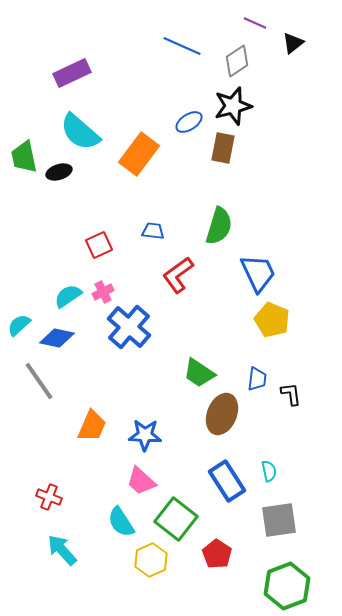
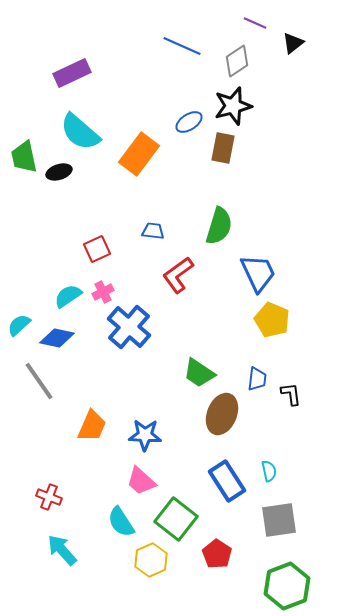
red square at (99, 245): moved 2 px left, 4 px down
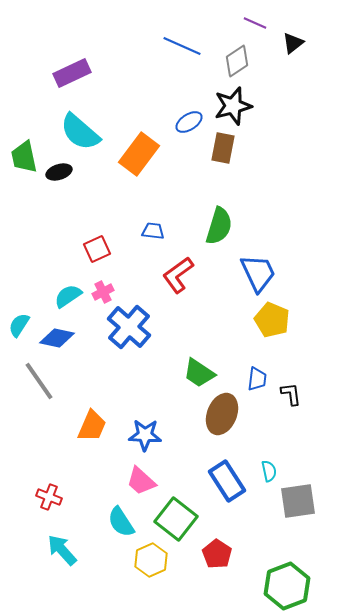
cyan semicircle at (19, 325): rotated 15 degrees counterclockwise
gray square at (279, 520): moved 19 px right, 19 px up
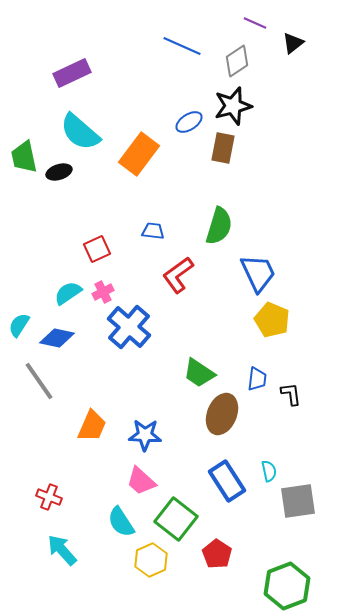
cyan semicircle at (68, 296): moved 3 px up
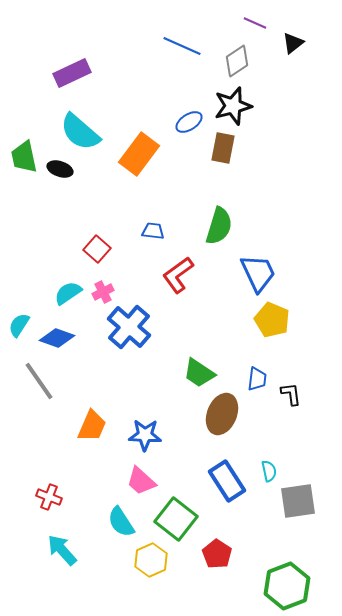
black ellipse at (59, 172): moved 1 px right, 3 px up; rotated 35 degrees clockwise
red square at (97, 249): rotated 24 degrees counterclockwise
blue diamond at (57, 338): rotated 8 degrees clockwise
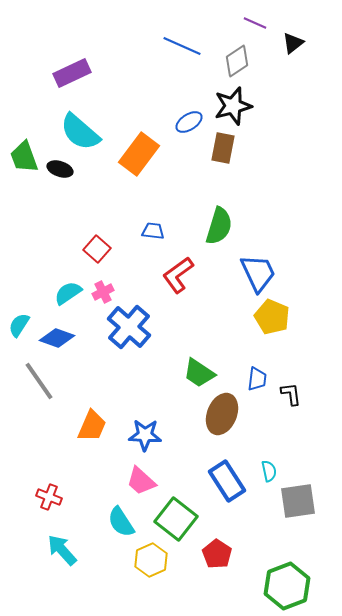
green trapezoid at (24, 157): rotated 8 degrees counterclockwise
yellow pentagon at (272, 320): moved 3 px up
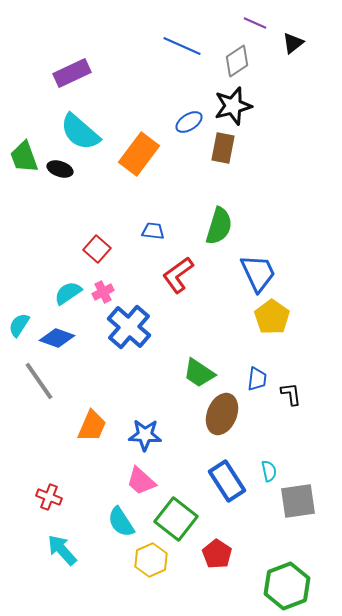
yellow pentagon at (272, 317): rotated 12 degrees clockwise
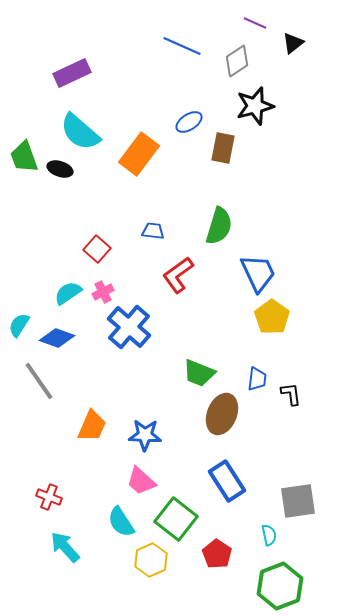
black star at (233, 106): moved 22 px right
green trapezoid at (199, 373): rotated 12 degrees counterclockwise
cyan semicircle at (269, 471): moved 64 px down
cyan arrow at (62, 550): moved 3 px right, 3 px up
green hexagon at (287, 586): moved 7 px left
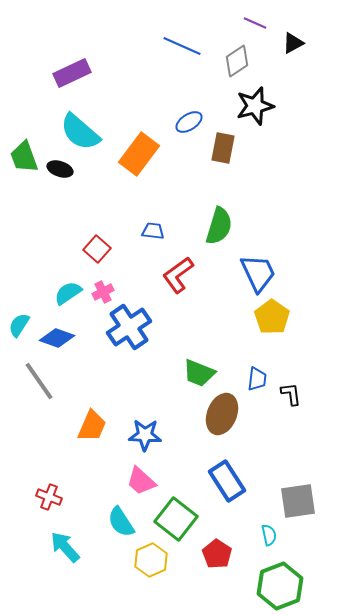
black triangle at (293, 43): rotated 10 degrees clockwise
blue cross at (129, 327): rotated 15 degrees clockwise
